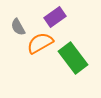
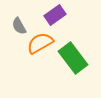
purple rectangle: moved 2 px up
gray semicircle: moved 1 px right, 1 px up
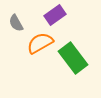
gray semicircle: moved 3 px left, 3 px up
